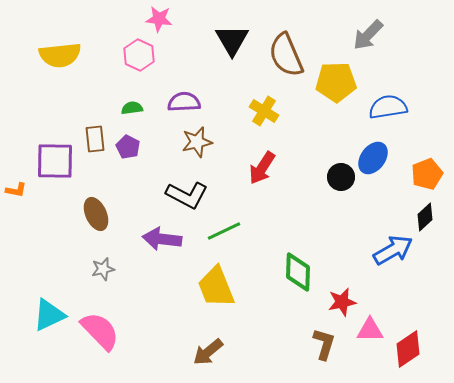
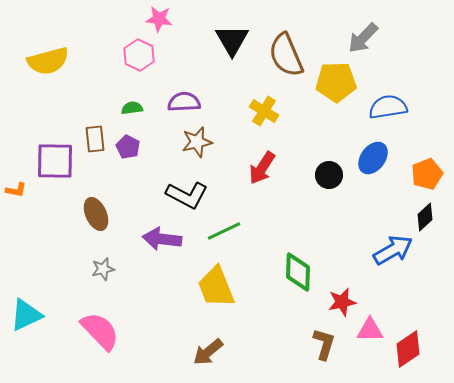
gray arrow: moved 5 px left, 3 px down
yellow semicircle: moved 12 px left, 6 px down; rotated 9 degrees counterclockwise
black circle: moved 12 px left, 2 px up
cyan triangle: moved 23 px left
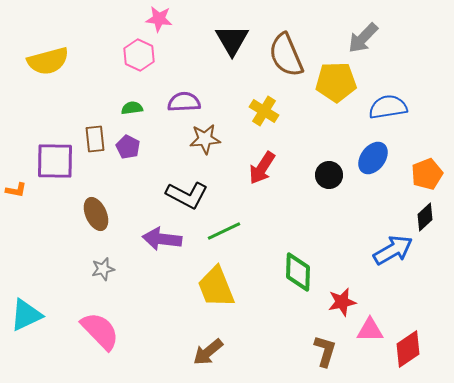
brown star: moved 8 px right, 3 px up; rotated 8 degrees clockwise
brown L-shape: moved 1 px right, 7 px down
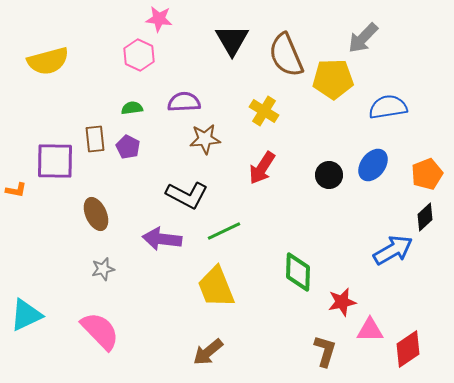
yellow pentagon: moved 3 px left, 3 px up
blue ellipse: moved 7 px down
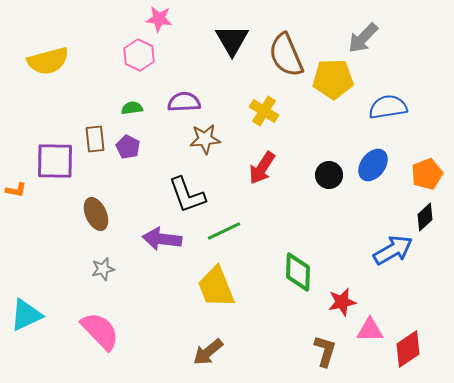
black L-shape: rotated 42 degrees clockwise
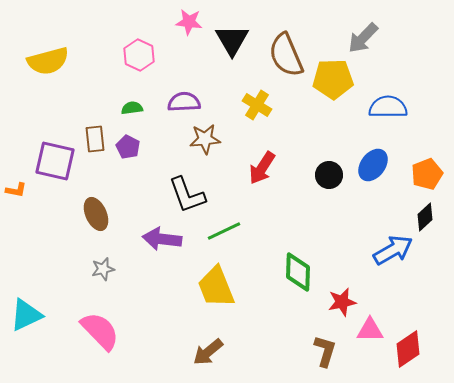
pink star: moved 30 px right, 3 px down
blue semicircle: rotated 9 degrees clockwise
yellow cross: moved 7 px left, 6 px up
purple square: rotated 12 degrees clockwise
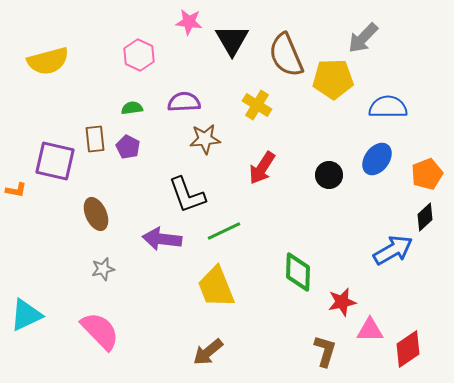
blue ellipse: moved 4 px right, 6 px up
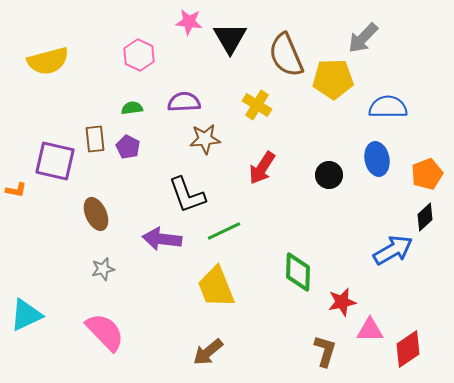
black triangle: moved 2 px left, 2 px up
blue ellipse: rotated 48 degrees counterclockwise
pink semicircle: moved 5 px right, 1 px down
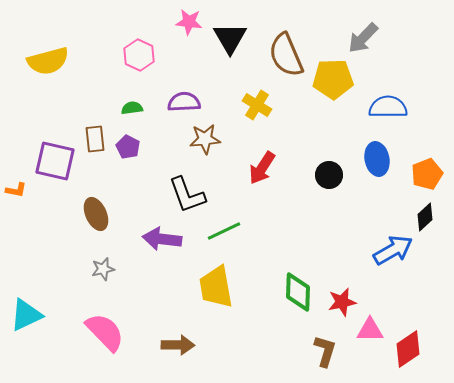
green diamond: moved 20 px down
yellow trapezoid: rotated 12 degrees clockwise
brown arrow: moved 30 px left, 7 px up; rotated 140 degrees counterclockwise
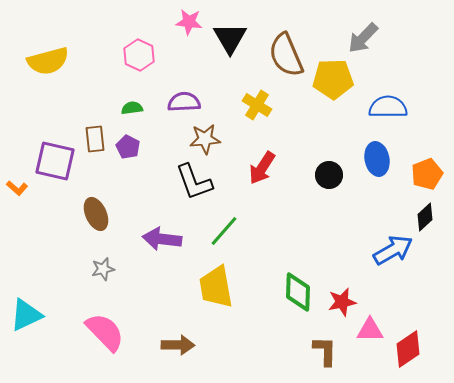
orange L-shape: moved 1 px right, 2 px up; rotated 30 degrees clockwise
black L-shape: moved 7 px right, 13 px up
green line: rotated 24 degrees counterclockwise
brown L-shape: rotated 16 degrees counterclockwise
